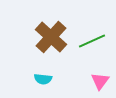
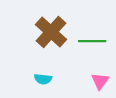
brown cross: moved 5 px up
green line: rotated 24 degrees clockwise
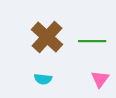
brown cross: moved 4 px left, 5 px down
pink triangle: moved 2 px up
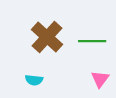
cyan semicircle: moved 9 px left, 1 px down
